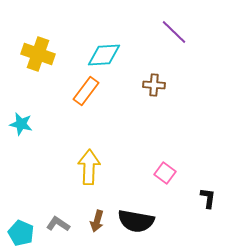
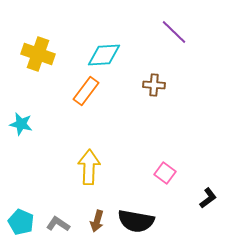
black L-shape: rotated 45 degrees clockwise
cyan pentagon: moved 11 px up
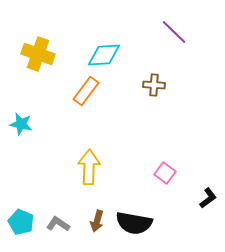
black semicircle: moved 2 px left, 2 px down
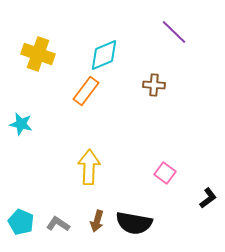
cyan diamond: rotated 20 degrees counterclockwise
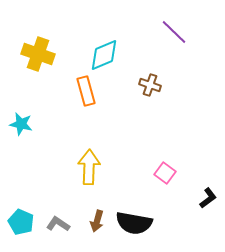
brown cross: moved 4 px left; rotated 15 degrees clockwise
orange rectangle: rotated 52 degrees counterclockwise
